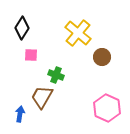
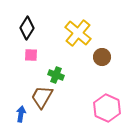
black diamond: moved 5 px right
blue arrow: moved 1 px right
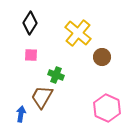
black diamond: moved 3 px right, 5 px up
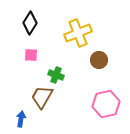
yellow cross: rotated 28 degrees clockwise
brown circle: moved 3 px left, 3 px down
pink hexagon: moved 1 px left, 4 px up; rotated 24 degrees clockwise
blue arrow: moved 5 px down
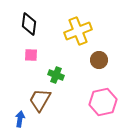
black diamond: moved 1 px left, 1 px down; rotated 25 degrees counterclockwise
yellow cross: moved 2 px up
brown trapezoid: moved 2 px left, 3 px down
pink hexagon: moved 3 px left, 2 px up
blue arrow: moved 1 px left
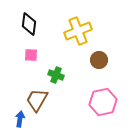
brown trapezoid: moved 3 px left
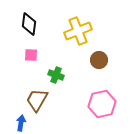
pink hexagon: moved 1 px left, 2 px down
blue arrow: moved 1 px right, 4 px down
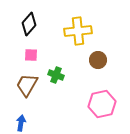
black diamond: rotated 35 degrees clockwise
yellow cross: rotated 16 degrees clockwise
brown circle: moved 1 px left
brown trapezoid: moved 10 px left, 15 px up
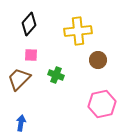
brown trapezoid: moved 8 px left, 6 px up; rotated 15 degrees clockwise
